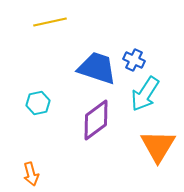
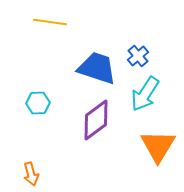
yellow line: rotated 20 degrees clockwise
blue cross: moved 4 px right, 4 px up; rotated 25 degrees clockwise
cyan hexagon: rotated 10 degrees clockwise
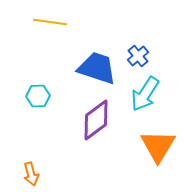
cyan hexagon: moved 7 px up
